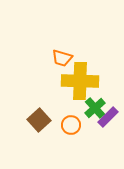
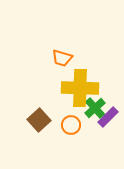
yellow cross: moved 7 px down
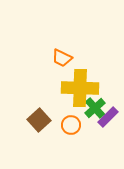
orange trapezoid: rotated 10 degrees clockwise
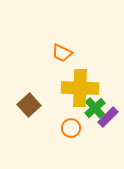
orange trapezoid: moved 5 px up
brown square: moved 10 px left, 15 px up
orange circle: moved 3 px down
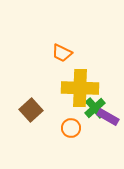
brown square: moved 2 px right, 5 px down
purple rectangle: rotated 75 degrees clockwise
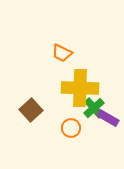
green cross: moved 1 px left
purple rectangle: moved 1 px down
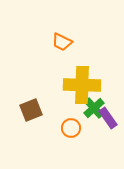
orange trapezoid: moved 11 px up
yellow cross: moved 2 px right, 3 px up
brown square: rotated 20 degrees clockwise
purple rectangle: rotated 25 degrees clockwise
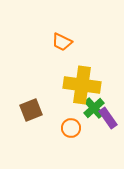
yellow cross: rotated 6 degrees clockwise
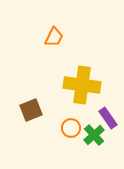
orange trapezoid: moved 8 px left, 5 px up; rotated 90 degrees counterclockwise
green cross: moved 27 px down
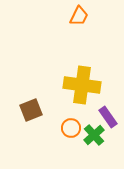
orange trapezoid: moved 25 px right, 21 px up
purple rectangle: moved 1 px up
